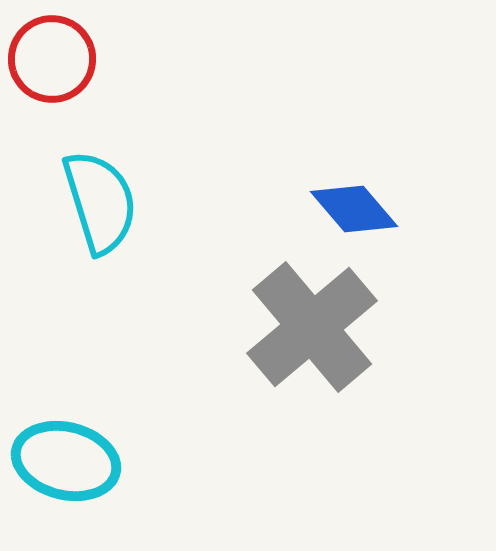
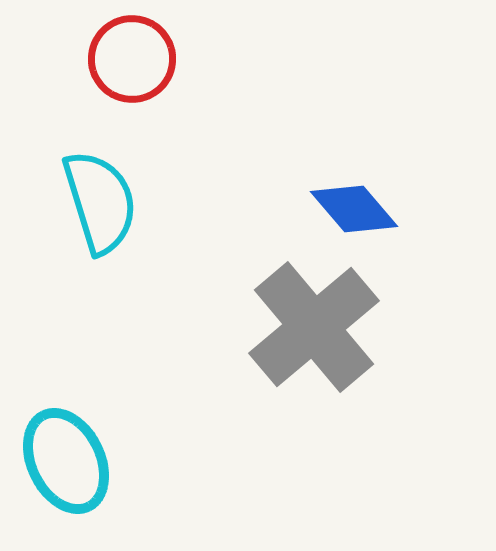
red circle: moved 80 px right
gray cross: moved 2 px right
cyan ellipse: rotated 50 degrees clockwise
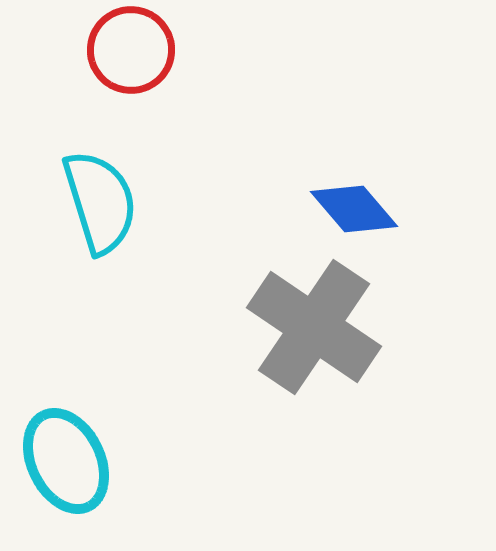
red circle: moved 1 px left, 9 px up
gray cross: rotated 16 degrees counterclockwise
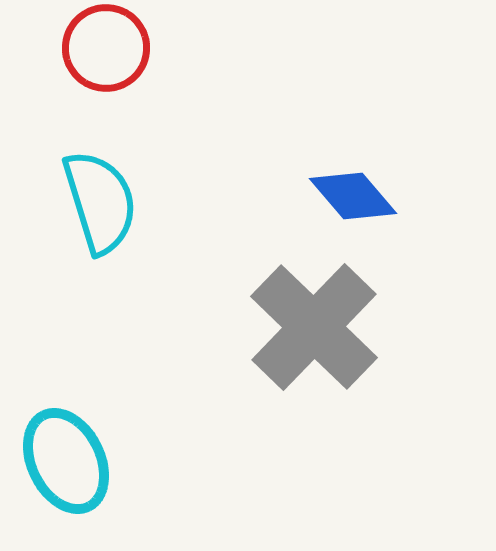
red circle: moved 25 px left, 2 px up
blue diamond: moved 1 px left, 13 px up
gray cross: rotated 10 degrees clockwise
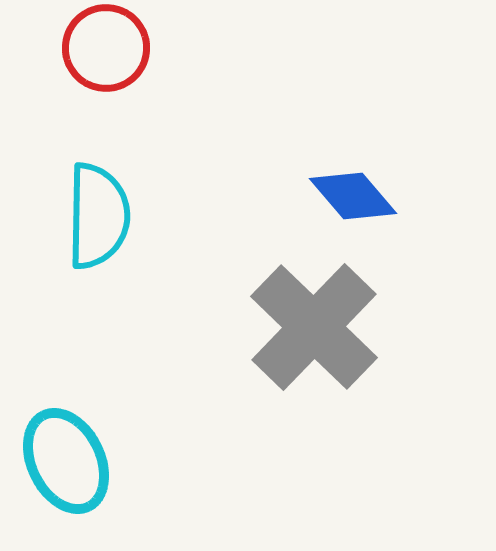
cyan semicircle: moved 2 px left, 14 px down; rotated 18 degrees clockwise
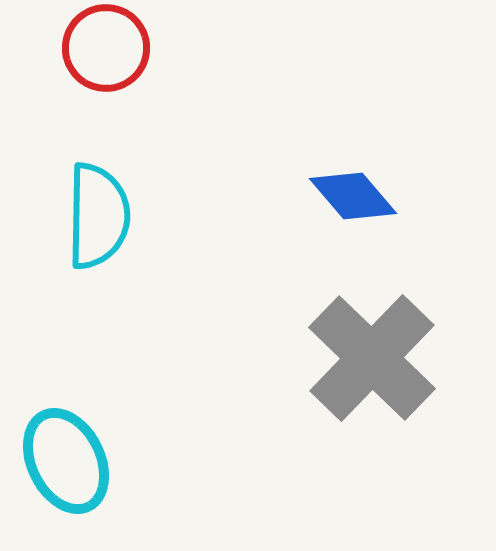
gray cross: moved 58 px right, 31 px down
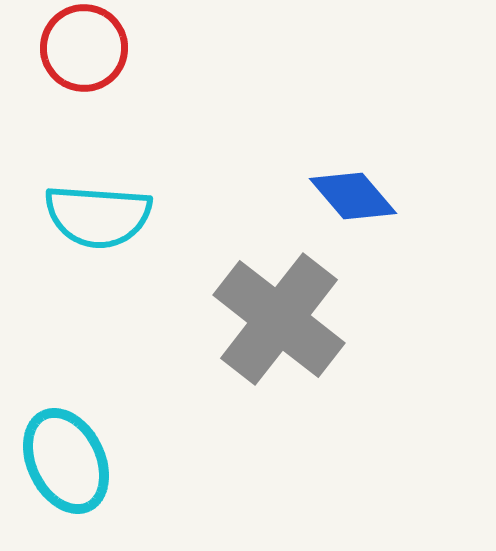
red circle: moved 22 px left
cyan semicircle: rotated 93 degrees clockwise
gray cross: moved 93 px left, 39 px up; rotated 6 degrees counterclockwise
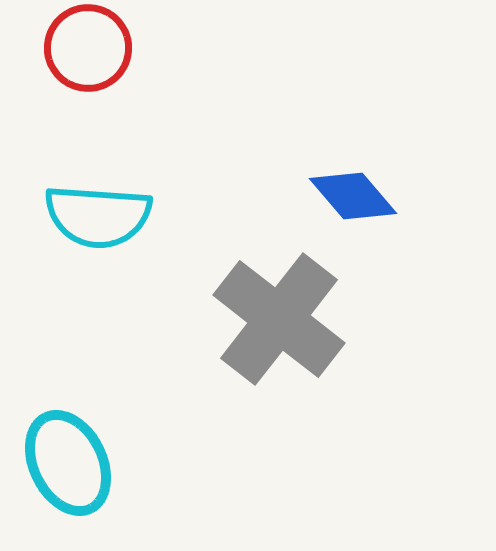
red circle: moved 4 px right
cyan ellipse: moved 2 px right, 2 px down
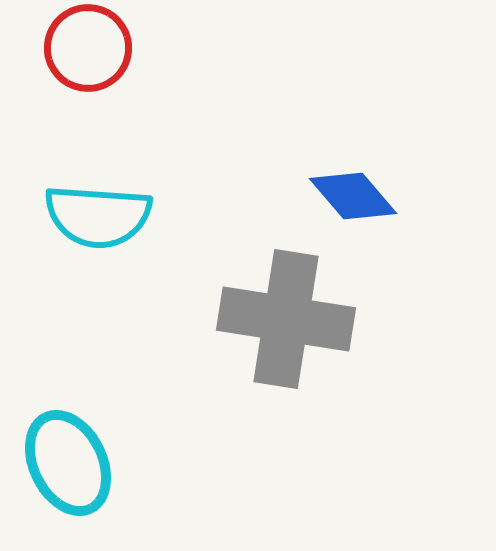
gray cross: moved 7 px right; rotated 29 degrees counterclockwise
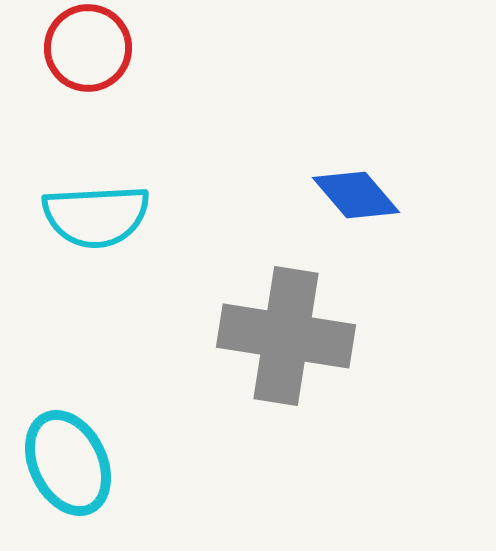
blue diamond: moved 3 px right, 1 px up
cyan semicircle: moved 2 px left; rotated 7 degrees counterclockwise
gray cross: moved 17 px down
